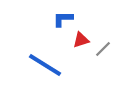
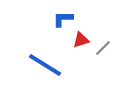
gray line: moved 1 px up
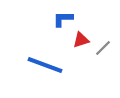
blue line: rotated 12 degrees counterclockwise
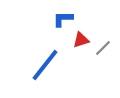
blue line: rotated 72 degrees counterclockwise
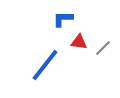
red triangle: moved 2 px left, 2 px down; rotated 24 degrees clockwise
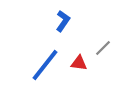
blue L-shape: moved 2 px down; rotated 125 degrees clockwise
red triangle: moved 21 px down
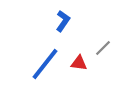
blue line: moved 1 px up
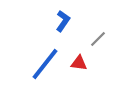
gray line: moved 5 px left, 9 px up
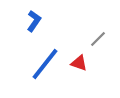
blue L-shape: moved 29 px left
red triangle: rotated 12 degrees clockwise
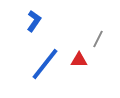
gray line: rotated 18 degrees counterclockwise
red triangle: moved 3 px up; rotated 18 degrees counterclockwise
